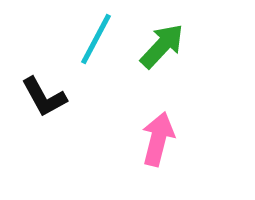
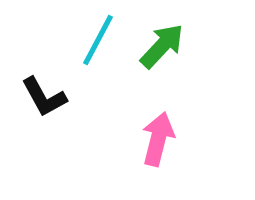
cyan line: moved 2 px right, 1 px down
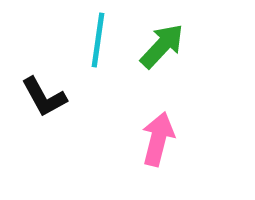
cyan line: rotated 20 degrees counterclockwise
